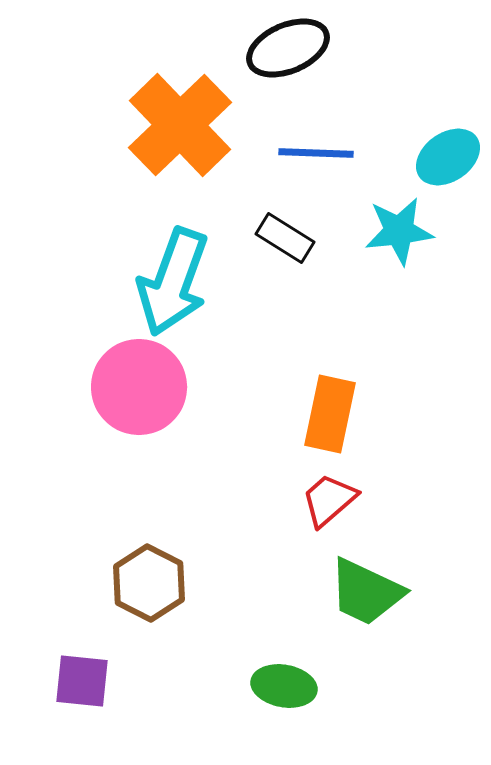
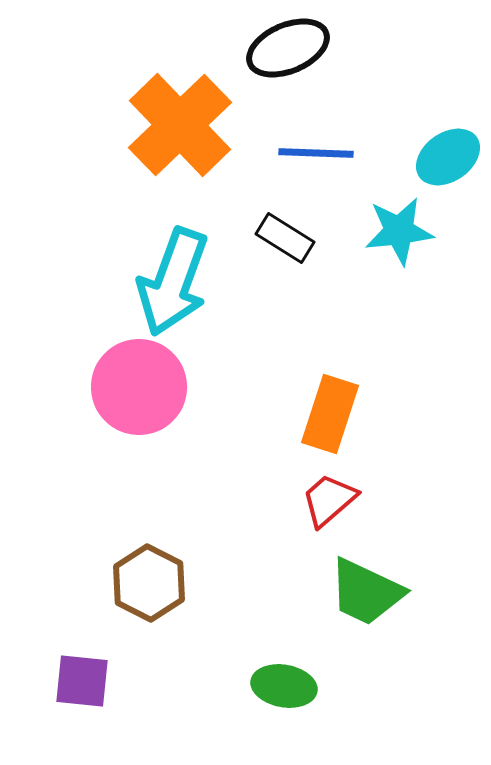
orange rectangle: rotated 6 degrees clockwise
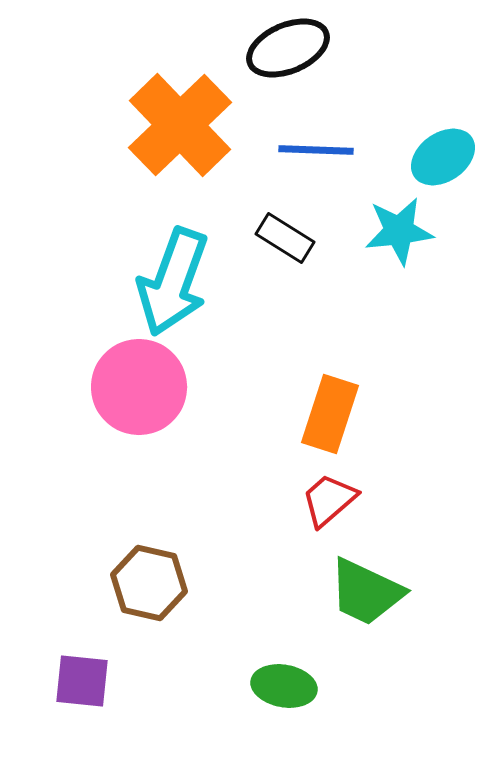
blue line: moved 3 px up
cyan ellipse: moved 5 px left
brown hexagon: rotated 14 degrees counterclockwise
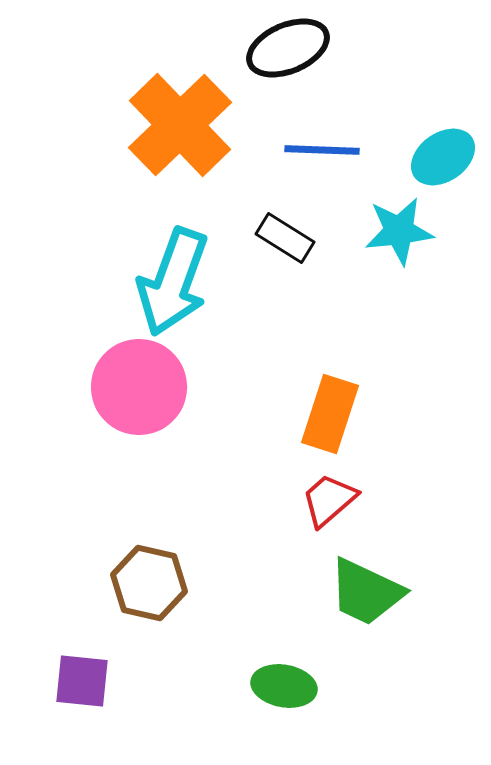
blue line: moved 6 px right
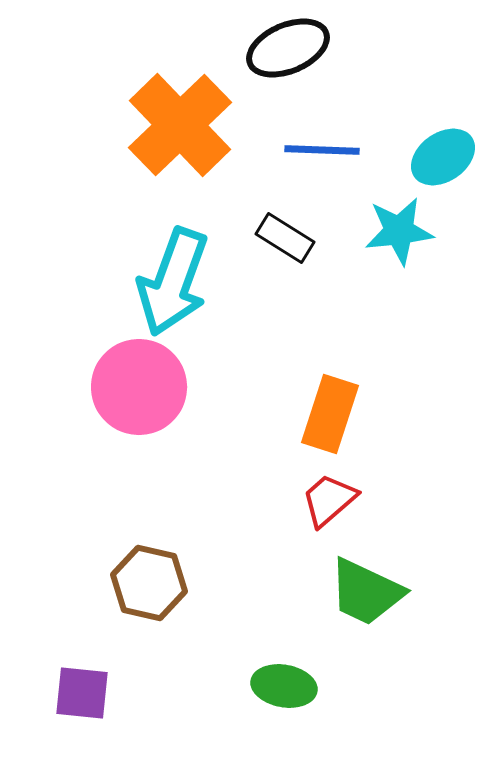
purple square: moved 12 px down
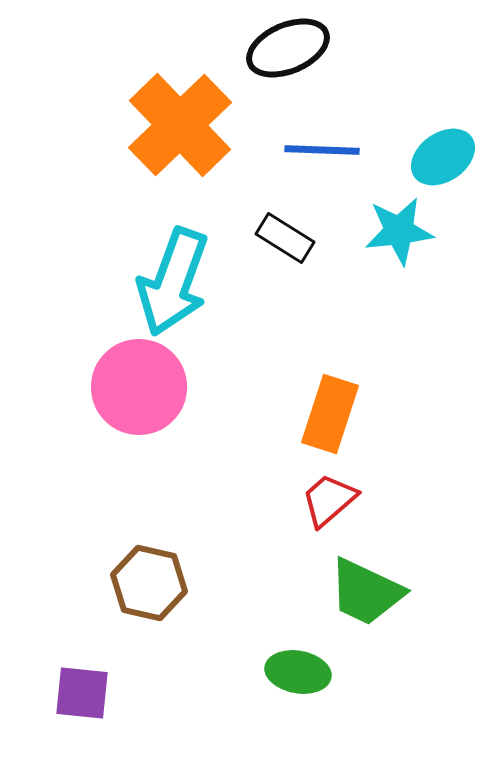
green ellipse: moved 14 px right, 14 px up
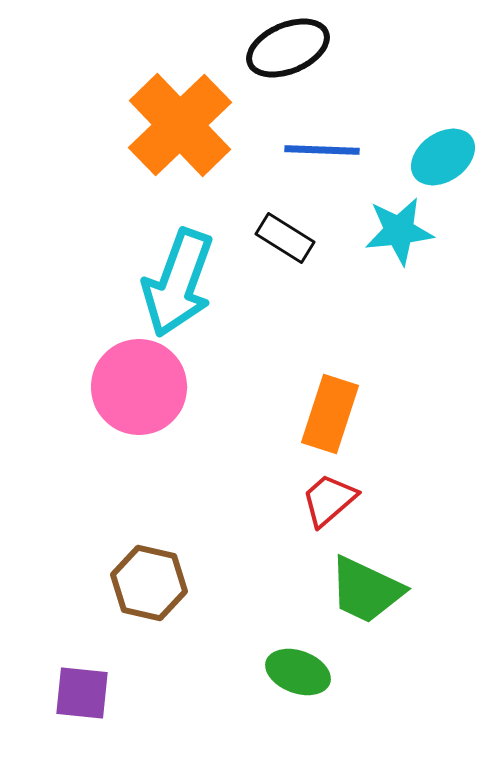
cyan arrow: moved 5 px right, 1 px down
green trapezoid: moved 2 px up
green ellipse: rotated 10 degrees clockwise
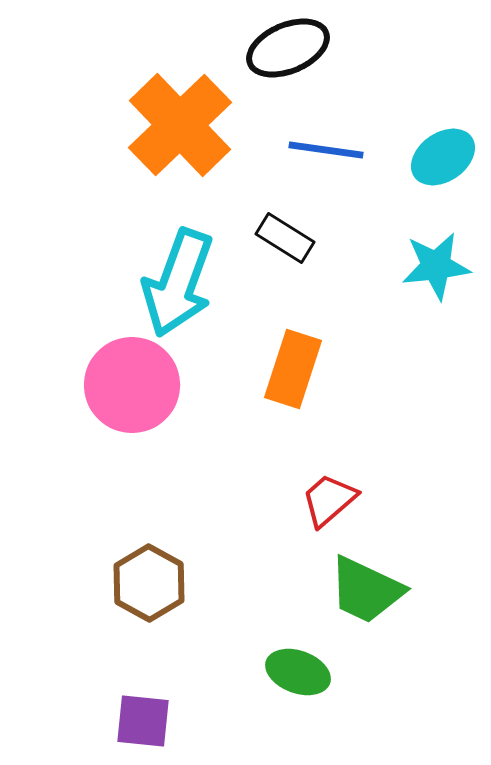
blue line: moved 4 px right; rotated 6 degrees clockwise
cyan star: moved 37 px right, 35 px down
pink circle: moved 7 px left, 2 px up
orange rectangle: moved 37 px left, 45 px up
brown hexagon: rotated 16 degrees clockwise
purple square: moved 61 px right, 28 px down
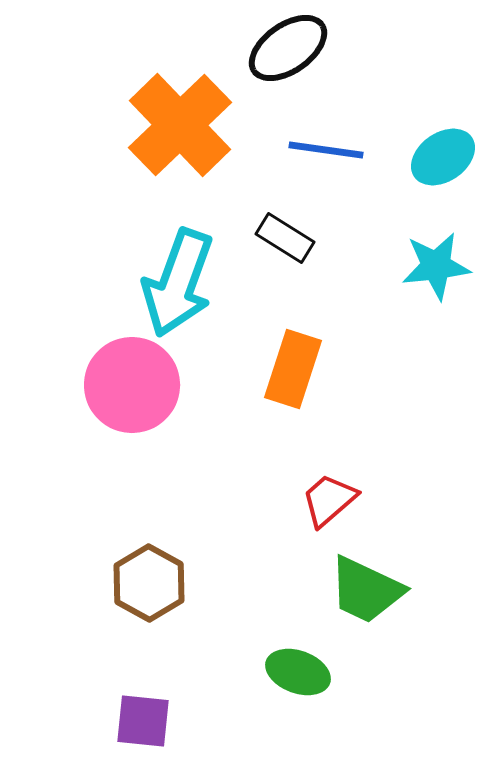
black ellipse: rotated 12 degrees counterclockwise
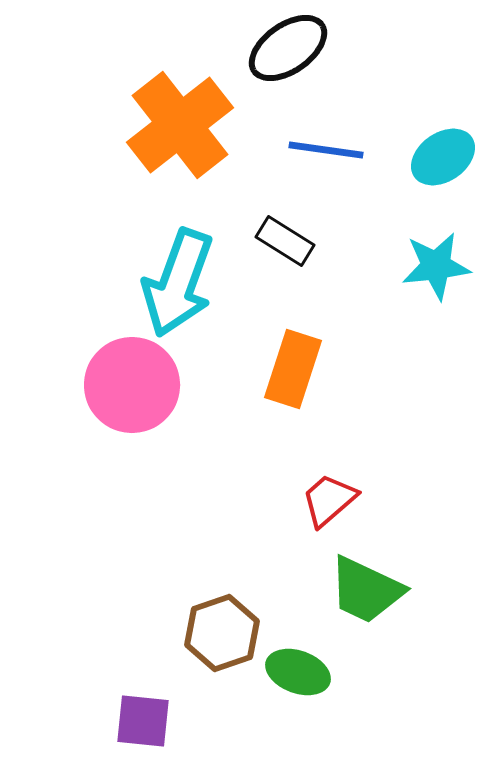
orange cross: rotated 6 degrees clockwise
black rectangle: moved 3 px down
brown hexagon: moved 73 px right, 50 px down; rotated 12 degrees clockwise
